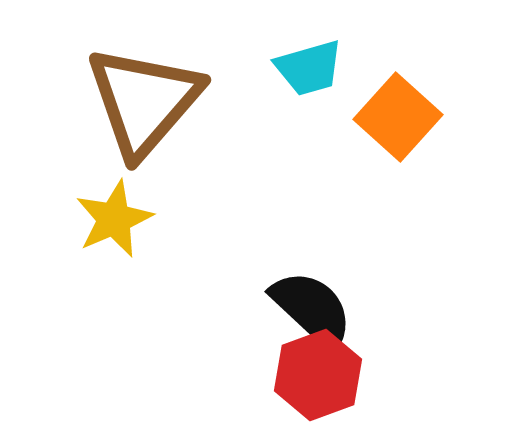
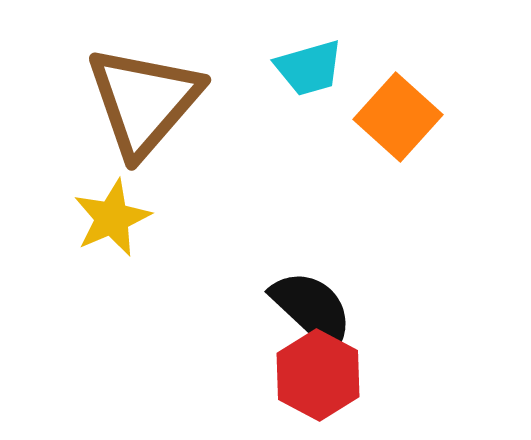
yellow star: moved 2 px left, 1 px up
red hexagon: rotated 12 degrees counterclockwise
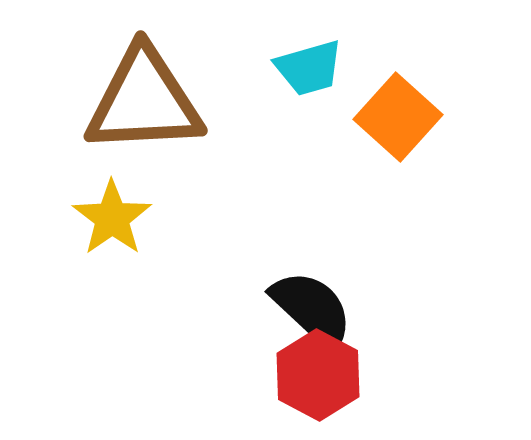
brown triangle: rotated 46 degrees clockwise
yellow star: rotated 12 degrees counterclockwise
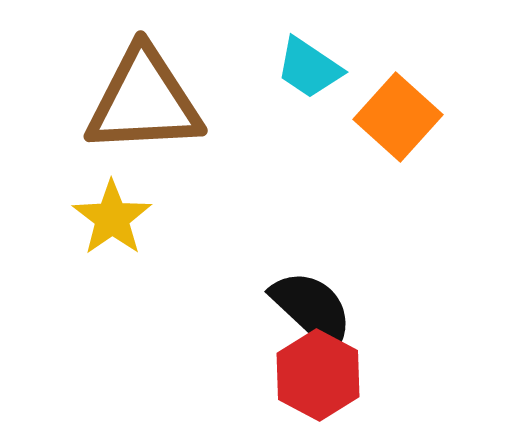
cyan trapezoid: rotated 50 degrees clockwise
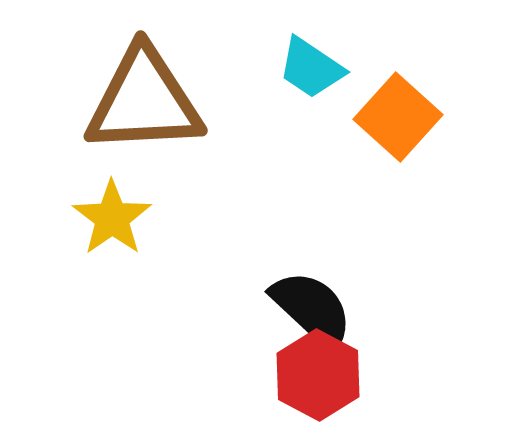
cyan trapezoid: moved 2 px right
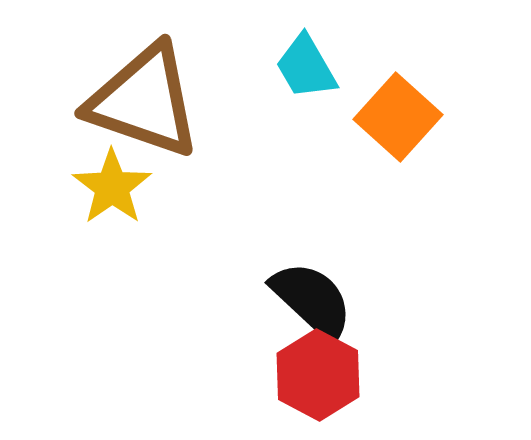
cyan trapezoid: moved 5 px left, 1 px up; rotated 26 degrees clockwise
brown triangle: rotated 22 degrees clockwise
yellow star: moved 31 px up
black semicircle: moved 9 px up
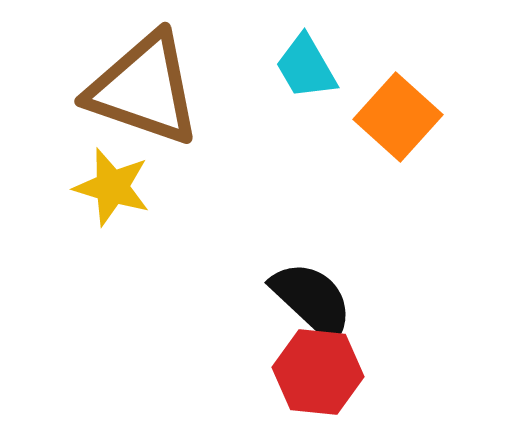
brown triangle: moved 12 px up
yellow star: rotated 20 degrees counterclockwise
red hexagon: moved 3 px up; rotated 22 degrees counterclockwise
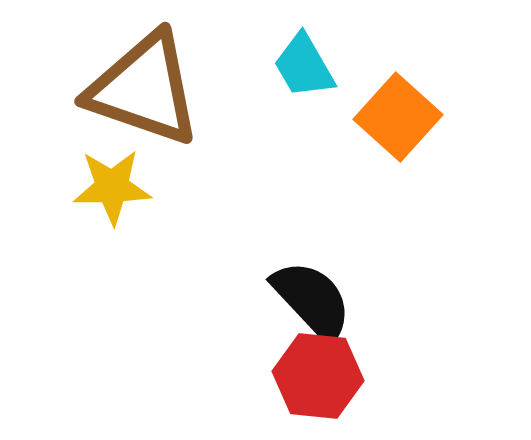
cyan trapezoid: moved 2 px left, 1 px up
yellow star: rotated 18 degrees counterclockwise
black semicircle: rotated 4 degrees clockwise
red hexagon: moved 4 px down
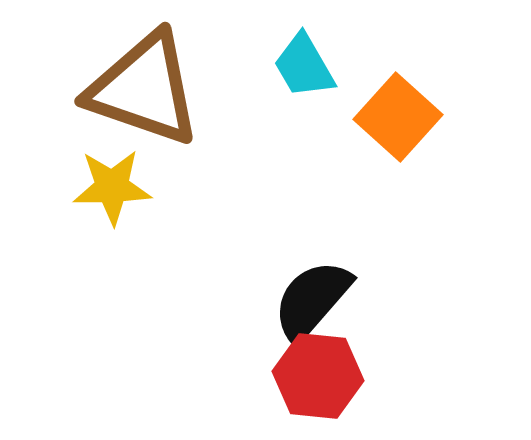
black semicircle: rotated 96 degrees counterclockwise
